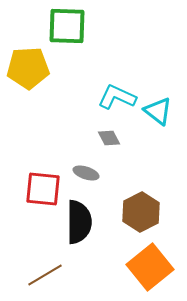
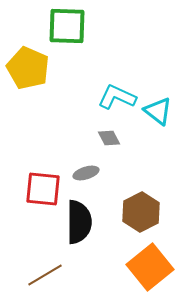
yellow pentagon: rotated 27 degrees clockwise
gray ellipse: rotated 35 degrees counterclockwise
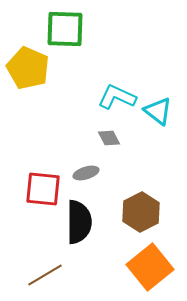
green square: moved 2 px left, 3 px down
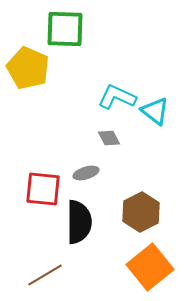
cyan triangle: moved 3 px left
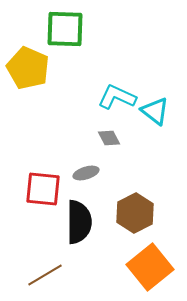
brown hexagon: moved 6 px left, 1 px down
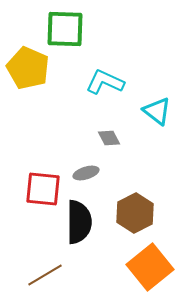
cyan L-shape: moved 12 px left, 15 px up
cyan triangle: moved 2 px right
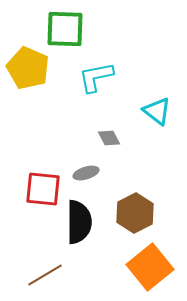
cyan L-shape: moved 9 px left, 5 px up; rotated 36 degrees counterclockwise
